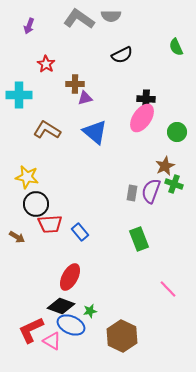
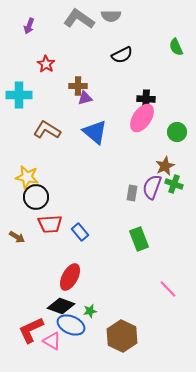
brown cross: moved 3 px right, 2 px down
purple semicircle: moved 1 px right, 4 px up
black circle: moved 7 px up
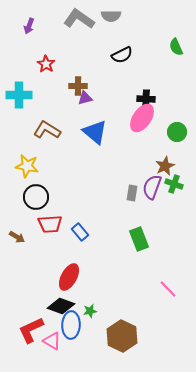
yellow star: moved 11 px up
red ellipse: moved 1 px left
blue ellipse: rotated 68 degrees clockwise
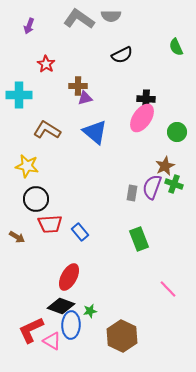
black circle: moved 2 px down
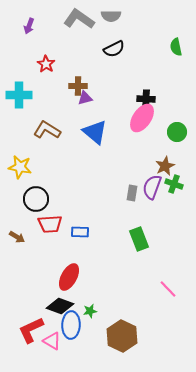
green semicircle: rotated 12 degrees clockwise
black semicircle: moved 8 px left, 6 px up
yellow star: moved 7 px left, 1 px down
blue rectangle: rotated 48 degrees counterclockwise
black diamond: moved 1 px left
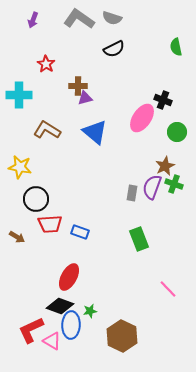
gray semicircle: moved 1 px right, 2 px down; rotated 18 degrees clockwise
purple arrow: moved 4 px right, 6 px up
black cross: moved 17 px right, 1 px down; rotated 18 degrees clockwise
blue rectangle: rotated 18 degrees clockwise
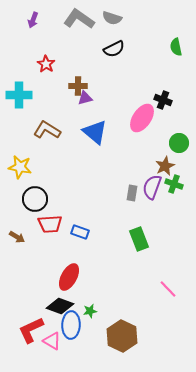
green circle: moved 2 px right, 11 px down
black circle: moved 1 px left
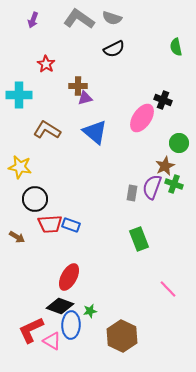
blue rectangle: moved 9 px left, 7 px up
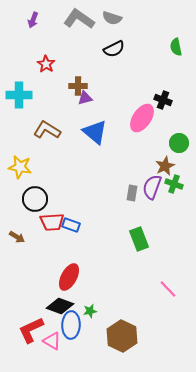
red trapezoid: moved 2 px right, 2 px up
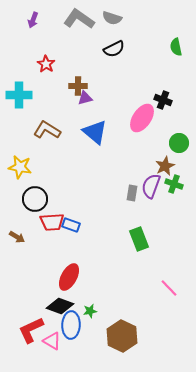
purple semicircle: moved 1 px left, 1 px up
pink line: moved 1 px right, 1 px up
